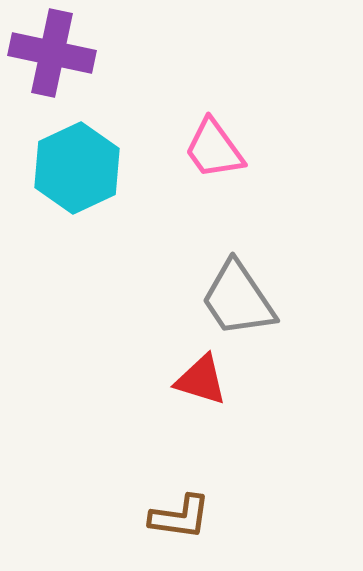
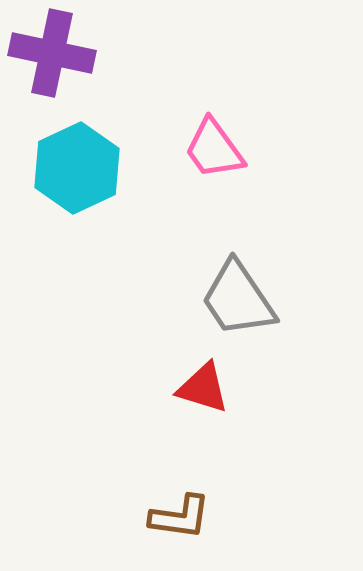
red triangle: moved 2 px right, 8 px down
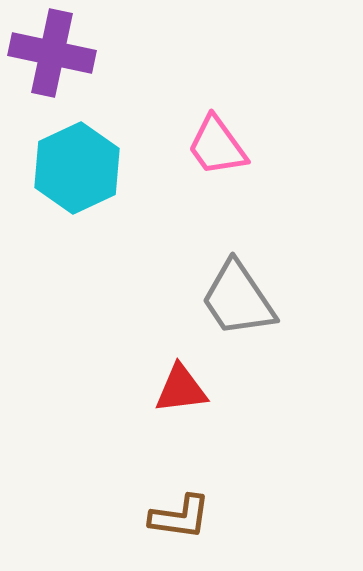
pink trapezoid: moved 3 px right, 3 px up
red triangle: moved 22 px left, 1 px down; rotated 24 degrees counterclockwise
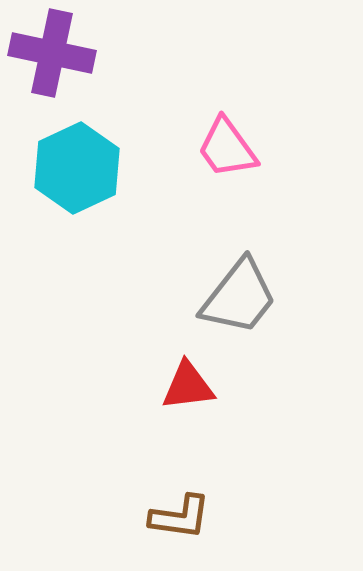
pink trapezoid: moved 10 px right, 2 px down
gray trapezoid: moved 1 px right, 2 px up; rotated 108 degrees counterclockwise
red triangle: moved 7 px right, 3 px up
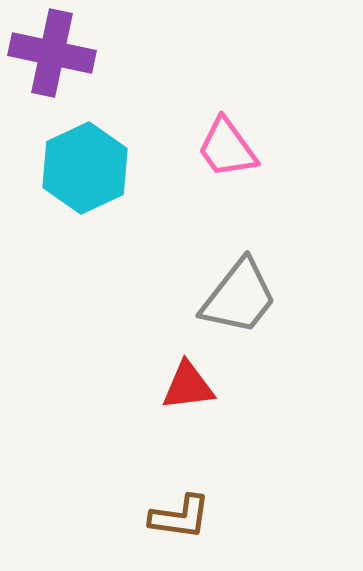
cyan hexagon: moved 8 px right
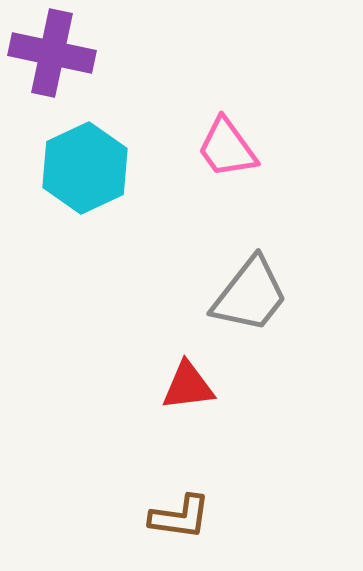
gray trapezoid: moved 11 px right, 2 px up
